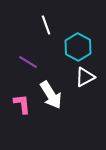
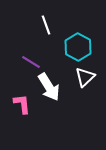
purple line: moved 3 px right
white triangle: rotated 15 degrees counterclockwise
white arrow: moved 2 px left, 8 px up
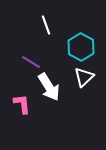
cyan hexagon: moved 3 px right
white triangle: moved 1 px left
